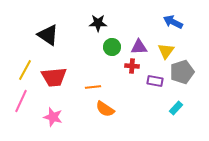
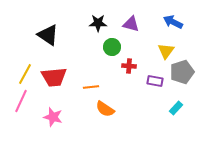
purple triangle: moved 8 px left, 23 px up; rotated 18 degrees clockwise
red cross: moved 3 px left
yellow line: moved 4 px down
orange line: moved 2 px left
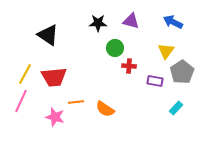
purple triangle: moved 3 px up
green circle: moved 3 px right, 1 px down
gray pentagon: rotated 15 degrees counterclockwise
orange line: moved 15 px left, 15 px down
pink star: moved 2 px right
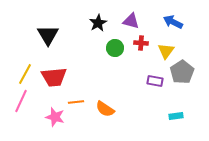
black star: rotated 30 degrees counterclockwise
black triangle: rotated 25 degrees clockwise
red cross: moved 12 px right, 23 px up
cyan rectangle: moved 8 px down; rotated 40 degrees clockwise
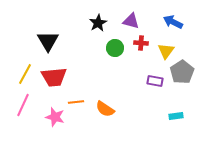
black triangle: moved 6 px down
pink line: moved 2 px right, 4 px down
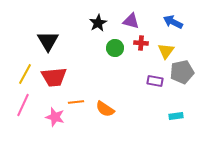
gray pentagon: rotated 20 degrees clockwise
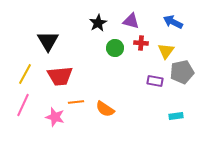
red trapezoid: moved 6 px right, 1 px up
